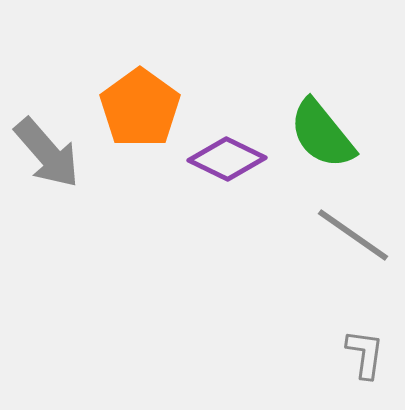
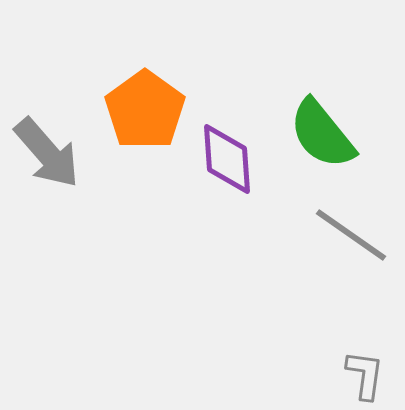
orange pentagon: moved 5 px right, 2 px down
purple diamond: rotated 60 degrees clockwise
gray line: moved 2 px left
gray L-shape: moved 21 px down
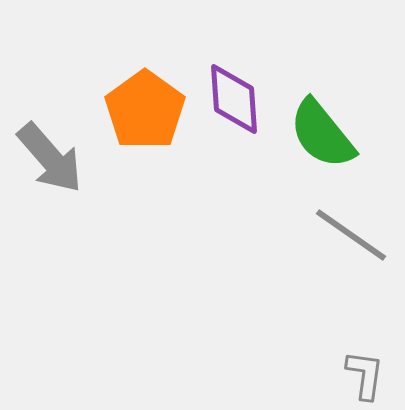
gray arrow: moved 3 px right, 5 px down
purple diamond: moved 7 px right, 60 px up
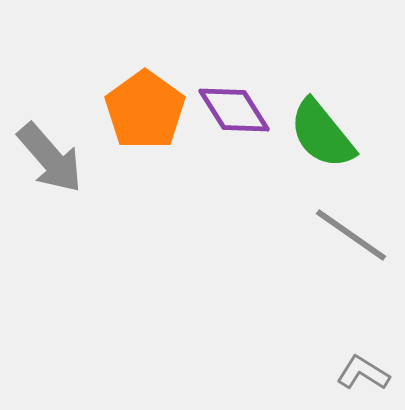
purple diamond: moved 11 px down; rotated 28 degrees counterclockwise
gray L-shape: moved 2 px left, 2 px up; rotated 66 degrees counterclockwise
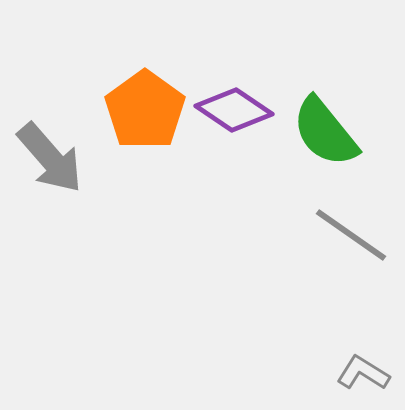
purple diamond: rotated 24 degrees counterclockwise
green semicircle: moved 3 px right, 2 px up
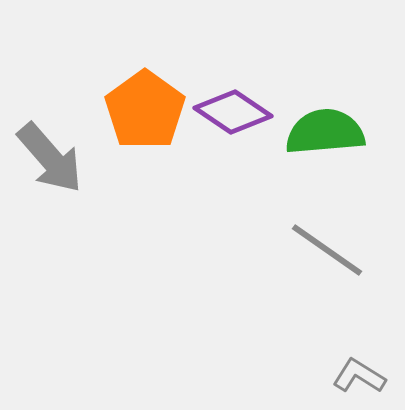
purple diamond: moved 1 px left, 2 px down
green semicircle: rotated 124 degrees clockwise
gray line: moved 24 px left, 15 px down
gray L-shape: moved 4 px left, 3 px down
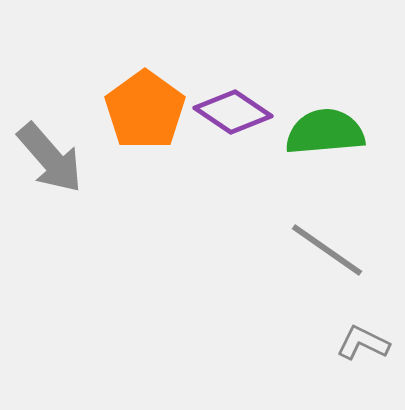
gray L-shape: moved 4 px right, 33 px up; rotated 6 degrees counterclockwise
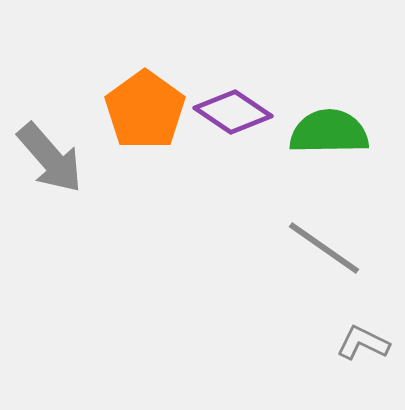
green semicircle: moved 4 px right; rotated 4 degrees clockwise
gray line: moved 3 px left, 2 px up
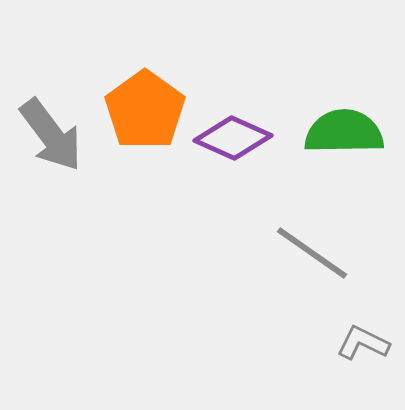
purple diamond: moved 26 px down; rotated 10 degrees counterclockwise
green semicircle: moved 15 px right
gray arrow: moved 1 px right, 23 px up; rotated 4 degrees clockwise
gray line: moved 12 px left, 5 px down
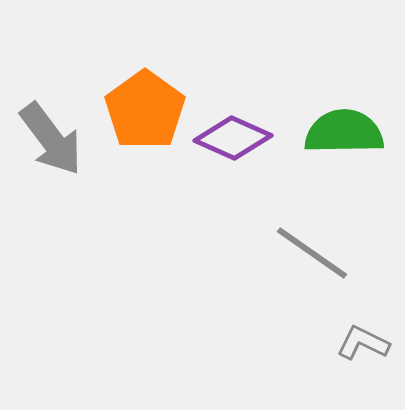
gray arrow: moved 4 px down
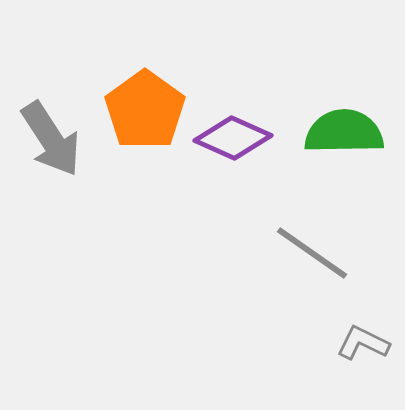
gray arrow: rotated 4 degrees clockwise
